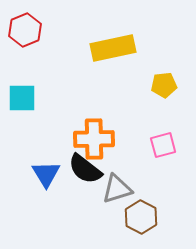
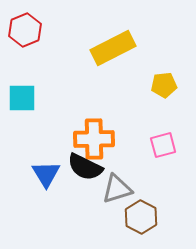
yellow rectangle: rotated 15 degrees counterclockwise
black semicircle: moved 2 px up; rotated 12 degrees counterclockwise
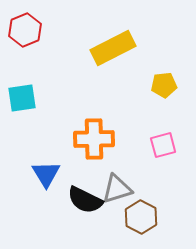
cyan square: rotated 8 degrees counterclockwise
black semicircle: moved 33 px down
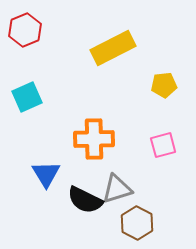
cyan square: moved 5 px right, 1 px up; rotated 16 degrees counterclockwise
brown hexagon: moved 4 px left, 6 px down
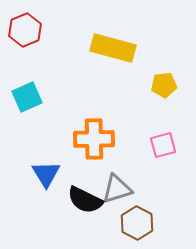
yellow rectangle: rotated 42 degrees clockwise
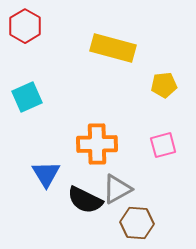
red hexagon: moved 4 px up; rotated 8 degrees counterclockwise
orange cross: moved 3 px right, 5 px down
gray triangle: rotated 12 degrees counterclockwise
brown hexagon: rotated 24 degrees counterclockwise
